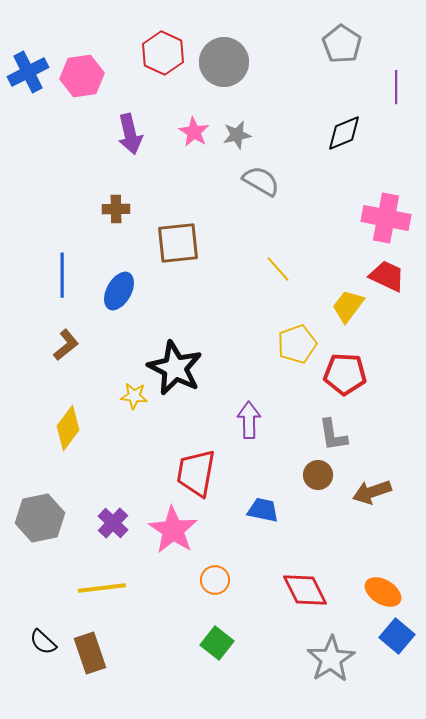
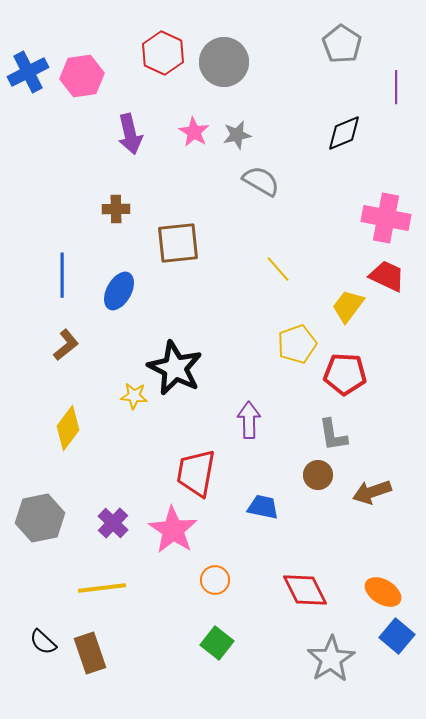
blue trapezoid at (263, 510): moved 3 px up
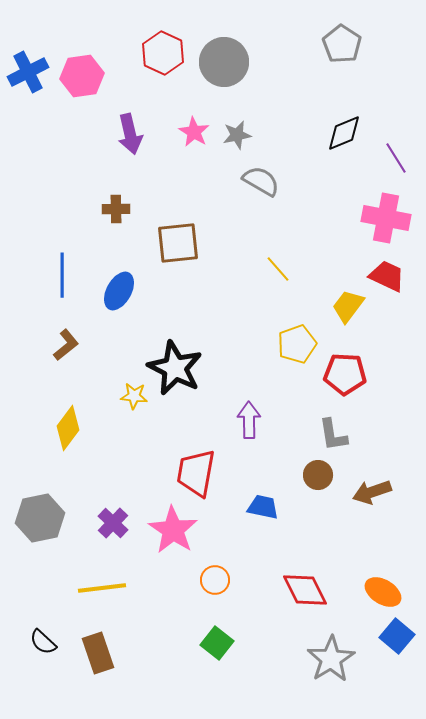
purple line at (396, 87): moved 71 px down; rotated 32 degrees counterclockwise
brown rectangle at (90, 653): moved 8 px right
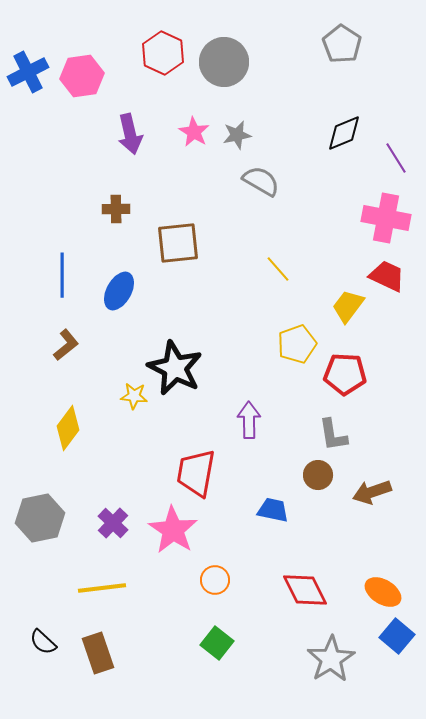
blue trapezoid at (263, 507): moved 10 px right, 3 px down
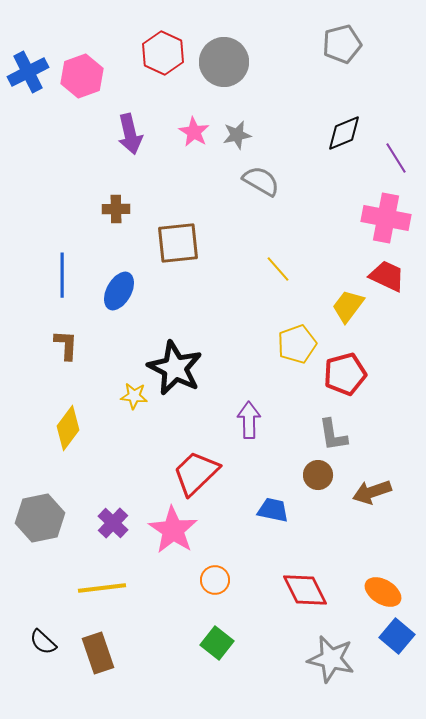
gray pentagon at (342, 44): rotated 24 degrees clockwise
pink hexagon at (82, 76): rotated 12 degrees counterclockwise
brown L-shape at (66, 345): rotated 48 degrees counterclockwise
red pentagon at (345, 374): rotated 18 degrees counterclockwise
red trapezoid at (196, 473): rotated 36 degrees clockwise
gray star at (331, 659): rotated 27 degrees counterclockwise
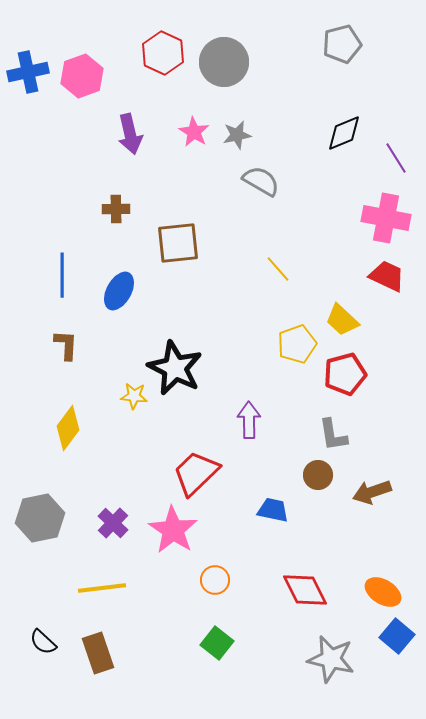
blue cross at (28, 72): rotated 15 degrees clockwise
yellow trapezoid at (348, 306): moved 6 px left, 14 px down; rotated 84 degrees counterclockwise
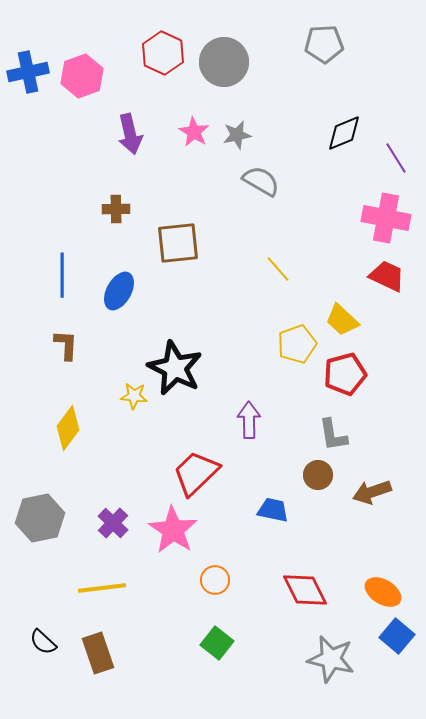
gray pentagon at (342, 44): moved 18 px left; rotated 12 degrees clockwise
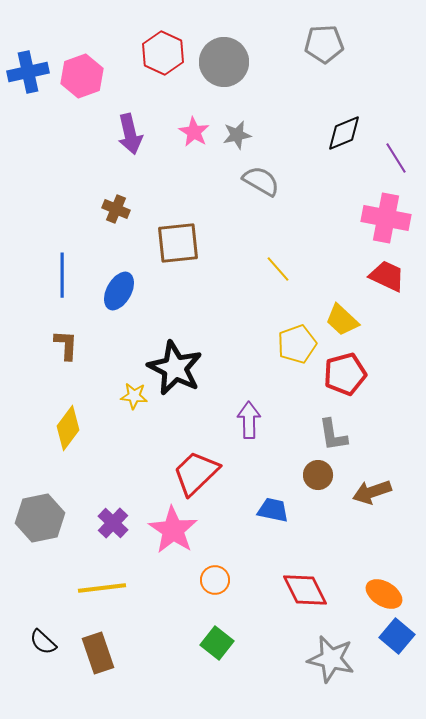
brown cross at (116, 209): rotated 24 degrees clockwise
orange ellipse at (383, 592): moved 1 px right, 2 px down
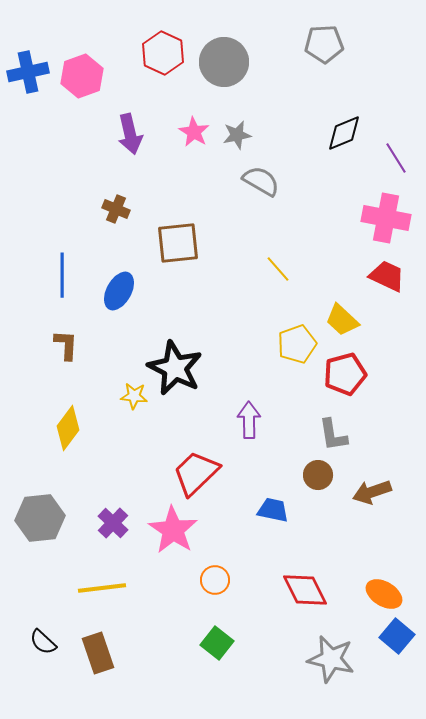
gray hexagon at (40, 518): rotated 6 degrees clockwise
